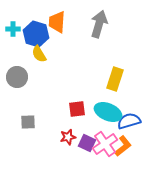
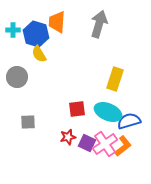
cyan cross: moved 1 px down
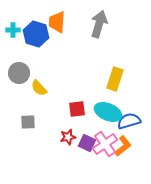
yellow semicircle: moved 34 px down; rotated 12 degrees counterclockwise
gray circle: moved 2 px right, 4 px up
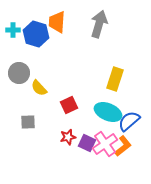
red square: moved 8 px left, 4 px up; rotated 18 degrees counterclockwise
blue semicircle: rotated 25 degrees counterclockwise
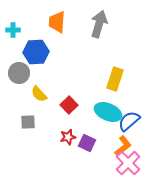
blue hexagon: moved 18 px down; rotated 20 degrees counterclockwise
yellow semicircle: moved 6 px down
red square: rotated 18 degrees counterclockwise
pink cross: moved 23 px right, 19 px down; rotated 10 degrees counterclockwise
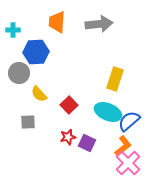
gray arrow: rotated 68 degrees clockwise
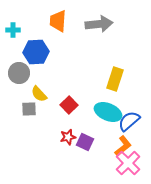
orange trapezoid: moved 1 px right, 1 px up
gray square: moved 1 px right, 13 px up
purple square: moved 2 px left, 1 px up
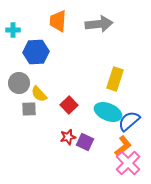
gray circle: moved 10 px down
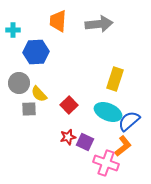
pink cross: moved 22 px left; rotated 25 degrees counterclockwise
